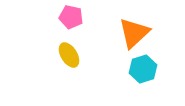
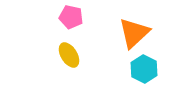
cyan hexagon: moved 1 px right; rotated 16 degrees counterclockwise
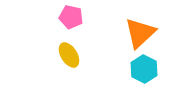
orange triangle: moved 6 px right
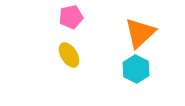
pink pentagon: rotated 25 degrees counterclockwise
cyan hexagon: moved 8 px left
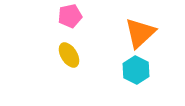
pink pentagon: moved 1 px left, 1 px up
cyan hexagon: moved 1 px down
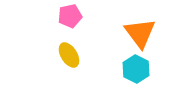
orange triangle: rotated 24 degrees counterclockwise
cyan hexagon: moved 1 px up
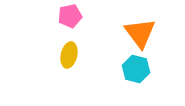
yellow ellipse: rotated 45 degrees clockwise
cyan hexagon: rotated 12 degrees counterclockwise
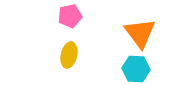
cyan hexagon: rotated 12 degrees counterclockwise
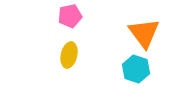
orange triangle: moved 4 px right
cyan hexagon: rotated 16 degrees clockwise
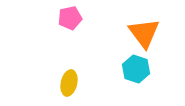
pink pentagon: moved 2 px down
yellow ellipse: moved 28 px down
